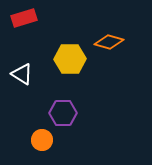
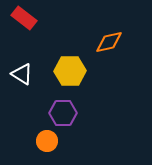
red rectangle: rotated 55 degrees clockwise
orange diamond: rotated 28 degrees counterclockwise
yellow hexagon: moved 12 px down
orange circle: moved 5 px right, 1 px down
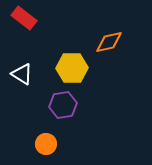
yellow hexagon: moved 2 px right, 3 px up
purple hexagon: moved 8 px up; rotated 8 degrees counterclockwise
orange circle: moved 1 px left, 3 px down
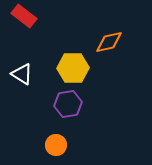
red rectangle: moved 2 px up
yellow hexagon: moved 1 px right
purple hexagon: moved 5 px right, 1 px up
orange circle: moved 10 px right, 1 px down
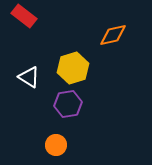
orange diamond: moved 4 px right, 7 px up
yellow hexagon: rotated 16 degrees counterclockwise
white triangle: moved 7 px right, 3 px down
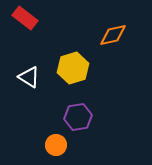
red rectangle: moved 1 px right, 2 px down
purple hexagon: moved 10 px right, 13 px down
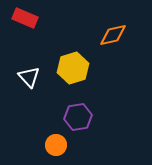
red rectangle: rotated 15 degrees counterclockwise
white triangle: rotated 15 degrees clockwise
